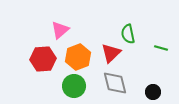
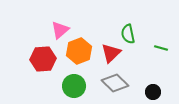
orange hexagon: moved 1 px right, 6 px up
gray diamond: rotated 32 degrees counterclockwise
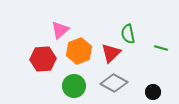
gray diamond: moved 1 px left; rotated 16 degrees counterclockwise
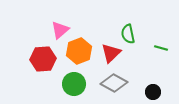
green circle: moved 2 px up
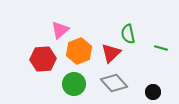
gray diamond: rotated 20 degrees clockwise
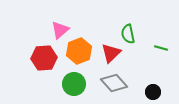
red hexagon: moved 1 px right, 1 px up
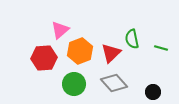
green semicircle: moved 4 px right, 5 px down
orange hexagon: moved 1 px right
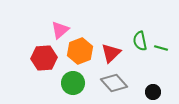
green semicircle: moved 8 px right, 2 px down
green circle: moved 1 px left, 1 px up
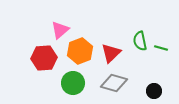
gray diamond: rotated 32 degrees counterclockwise
black circle: moved 1 px right, 1 px up
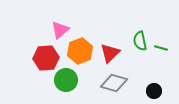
red triangle: moved 1 px left
red hexagon: moved 2 px right
green circle: moved 7 px left, 3 px up
